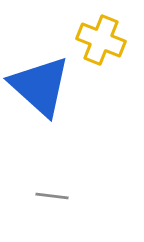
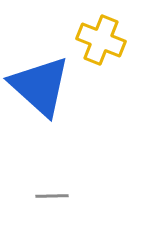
gray line: rotated 8 degrees counterclockwise
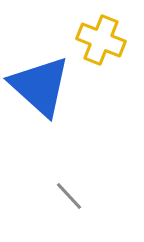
gray line: moved 17 px right; rotated 48 degrees clockwise
